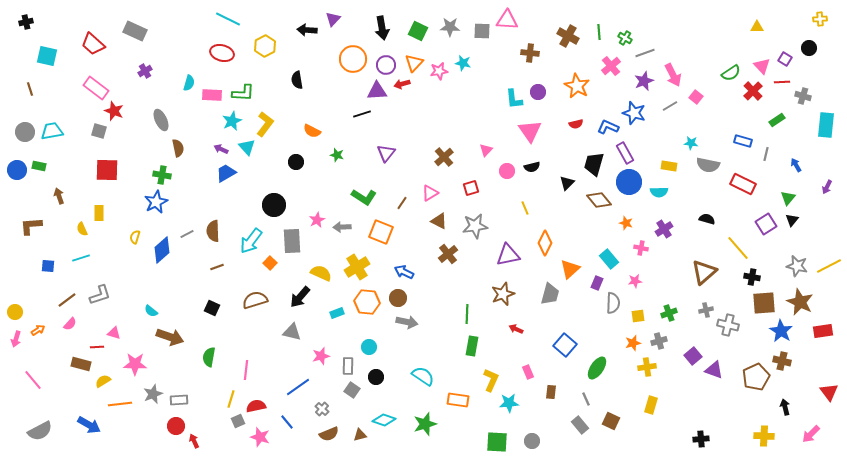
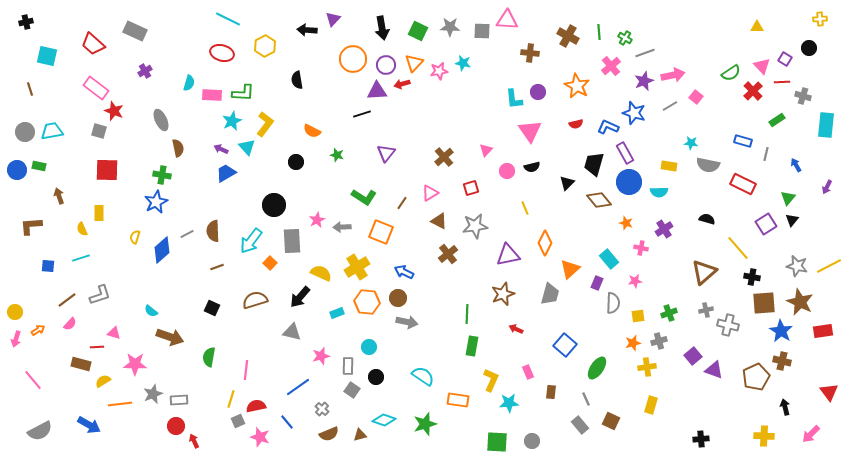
pink arrow at (673, 75): rotated 75 degrees counterclockwise
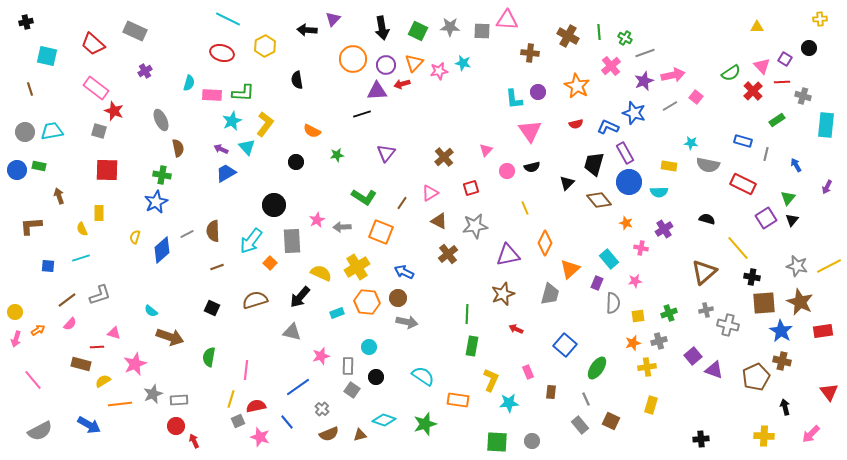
green star at (337, 155): rotated 24 degrees counterclockwise
purple square at (766, 224): moved 6 px up
pink star at (135, 364): rotated 25 degrees counterclockwise
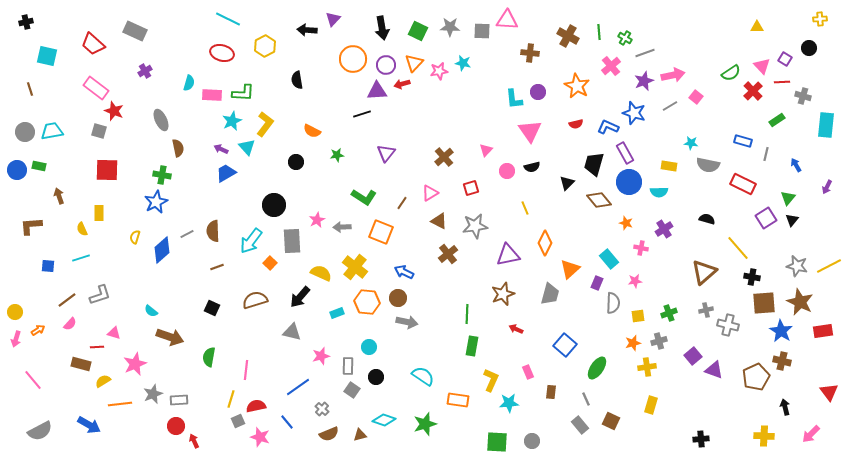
yellow cross at (357, 267): moved 2 px left; rotated 20 degrees counterclockwise
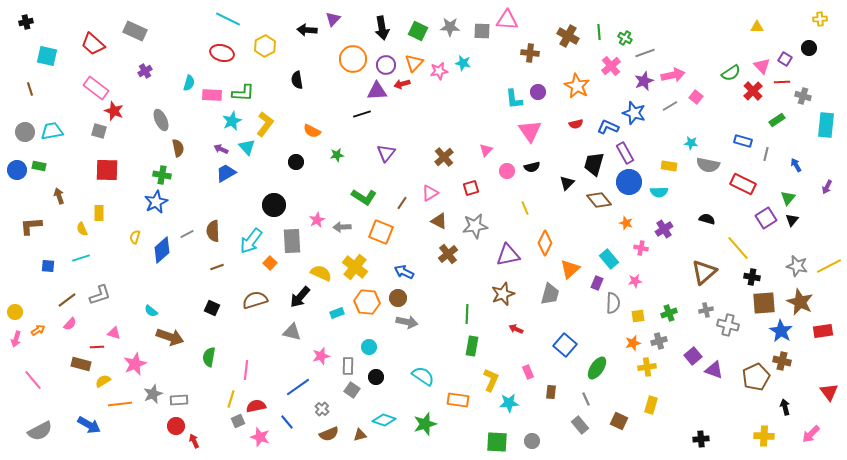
brown square at (611, 421): moved 8 px right
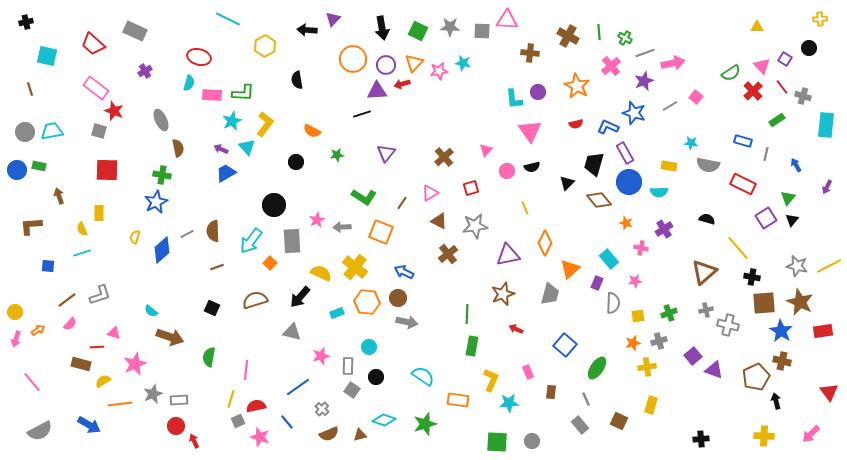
red ellipse at (222, 53): moved 23 px left, 4 px down
pink arrow at (673, 75): moved 12 px up
red line at (782, 82): moved 5 px down; rotated 56 degrees clockwise
cyan line at (81, 258): moved 1 px right, 5 px up
pink line at (33, 380): moved 1 px left, 2 px down
black arrow at (785, 407): moved 9 px left, 6 px up
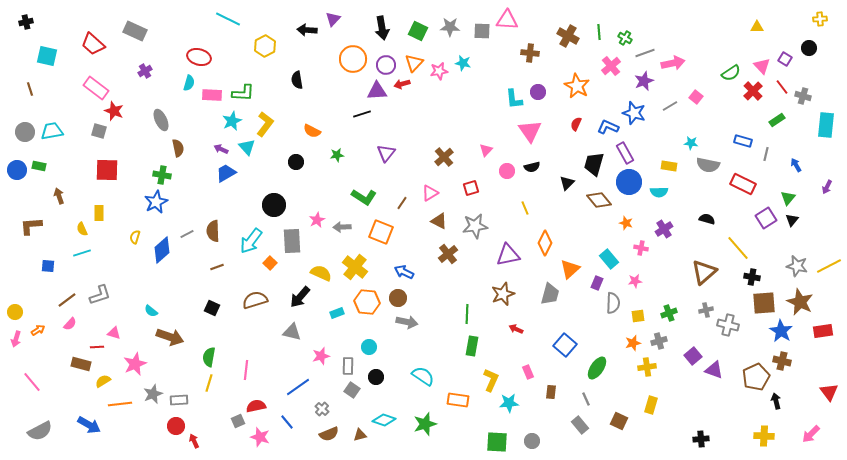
red semicircle at (576, 124): rotated 128 degrees clockwise
yellow line at (231, 399): moved 22 px left, 16 px up
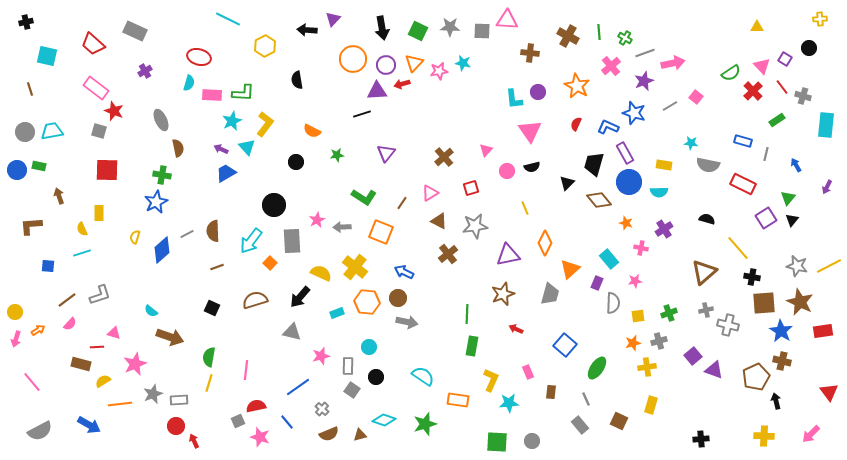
yellow rectangle at (669, 166): moved 5 px left, 1 px up
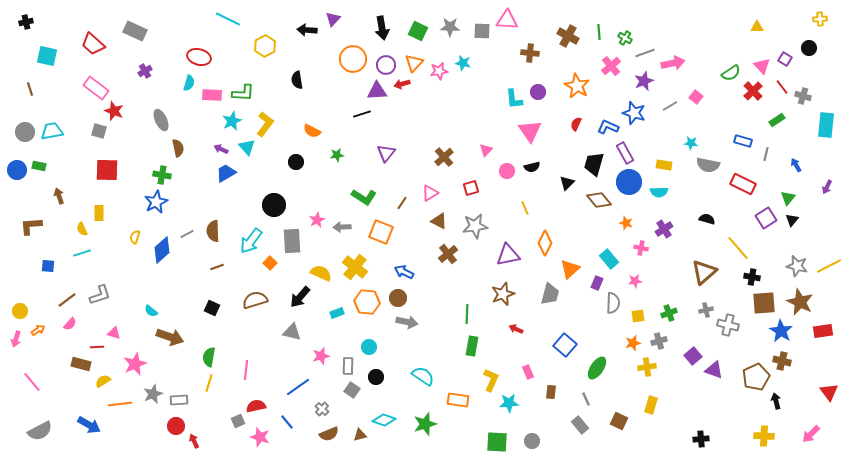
yellow circle at (15, 312): moved 5 px right, 1 px up
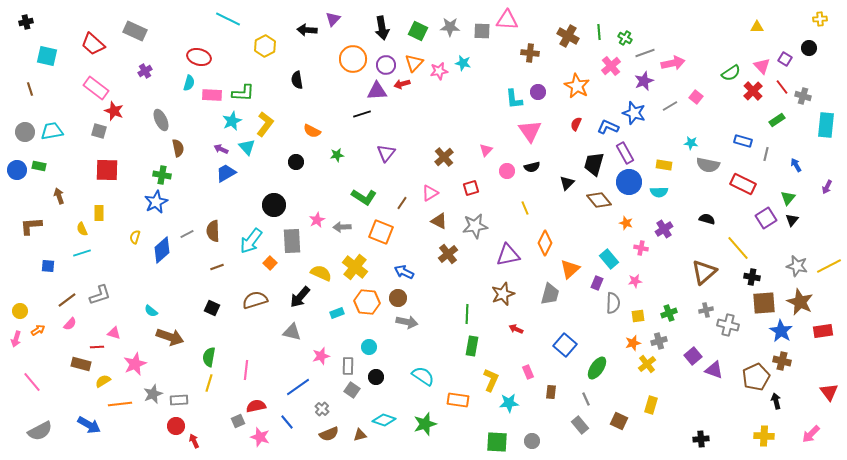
yellow cross at (647, 367): moved 3 px up; rotated 30 degrees counterclockwise
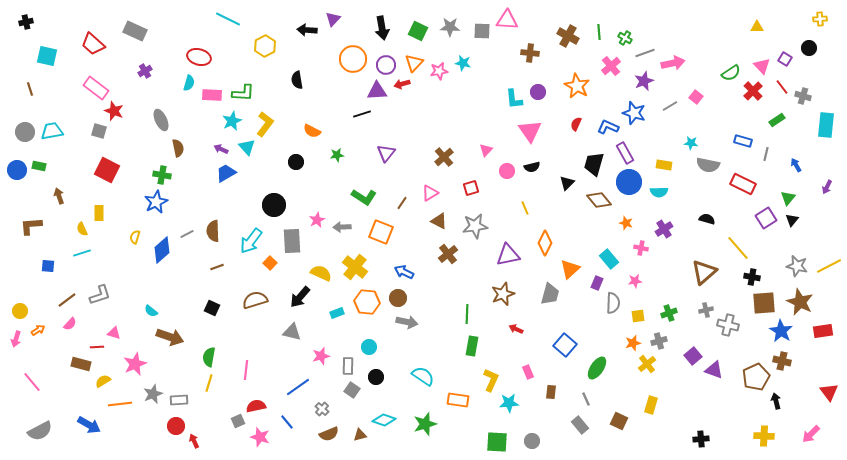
red square at (107, 170): rotated 25 degrees clockwise
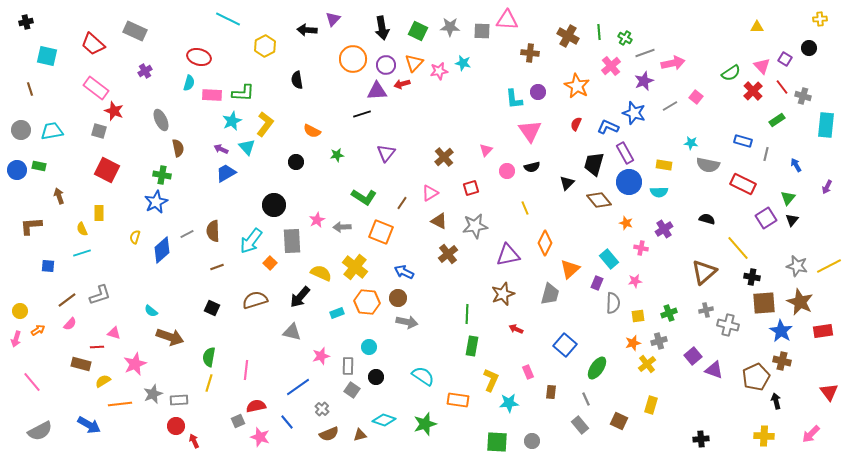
gray circle at (25, 132): moved 4 px left, 2 px up
